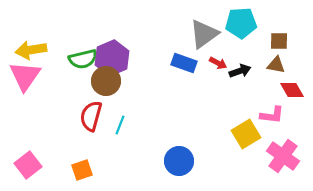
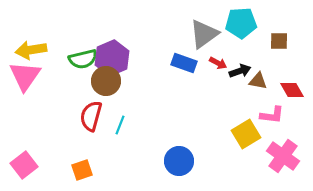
brown triangle: moved 18 px left, 16 px down
pink square: moved 4 px left
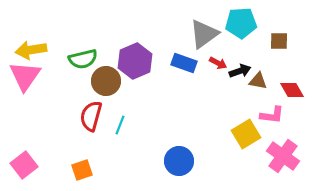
purple hexagon: moved 23 px right, 3 px down
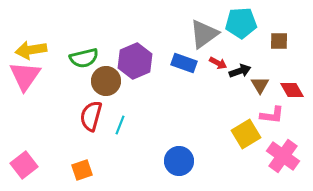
green semicircle: moved 1 px right, 1 px up
brown triangle: moved 2 px right, 4 px down; rotated 48 degrees clockwise
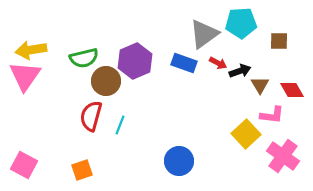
yellow square: rotated 12 degrees counterclockwise
pink square: rotated 24 degrees counterclockwise
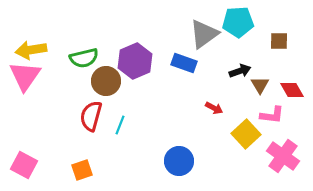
cyan pentagon: moved 3 px left, 1 px up
red arrow: moved 4 px left, 45 px down
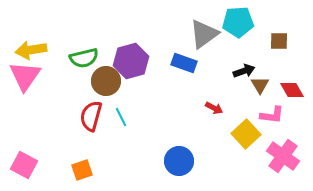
purple hexagon: moved 4 px left; rotated 8 degrees clockwise
black arrow: moved 4 px right
cyan line: moved 1 px right, 8 px up; rotated 48 degrees counterclockwise
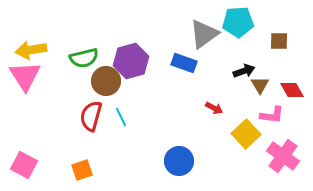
pink triangle: rotated 8 degrees counterclockwise
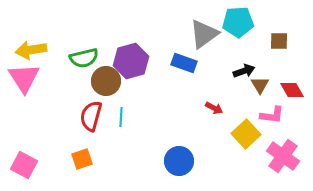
pink triangle: moved 1 px left, 2 px down
cyan line: rotated 30 degrees clockwise
orange square: moved 11 px up
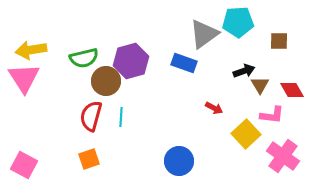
orange square: moved 7 px right
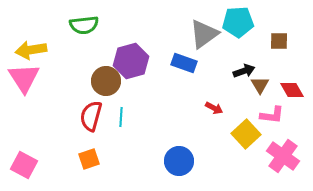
green semicircle: moved 33 px up; rotated 8 degrees clockwise
